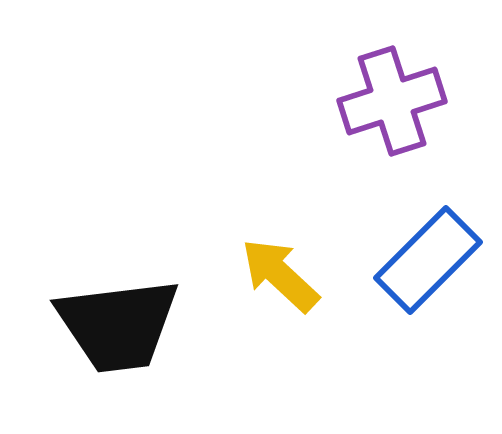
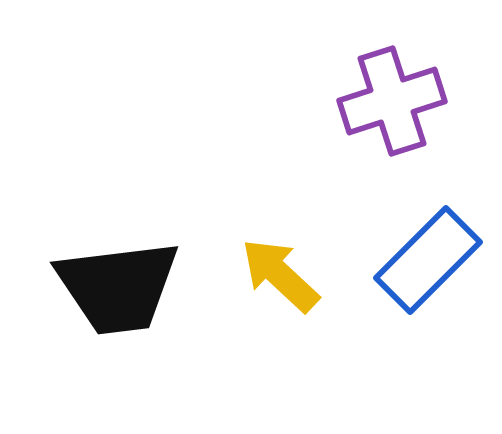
black trapezoid: moved 38 px up
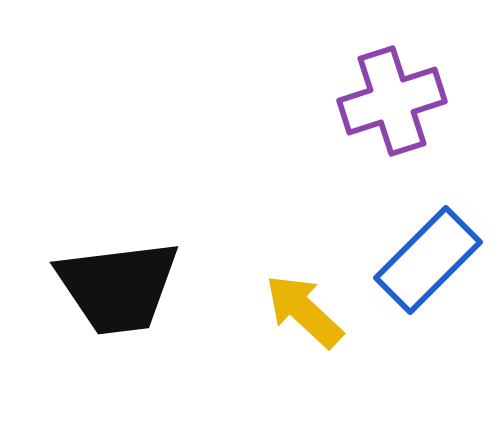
yellow arrow: moved 24 px right, 36 px down
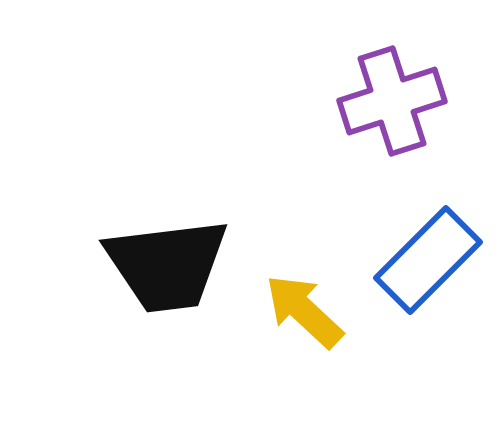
black trapezoid: moved 49 px right, 22 px up
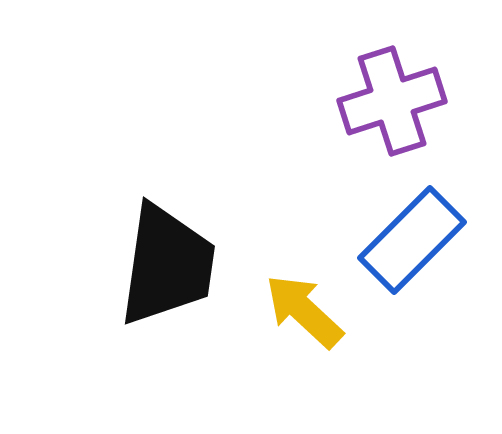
blue rectangle: moved 16 px left, 20 px up
black trapezoid: rotated 75 degrees counterclockwise
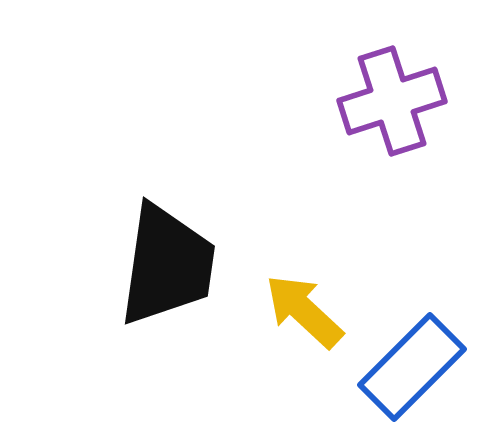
blue rectangle: moved 127 px down
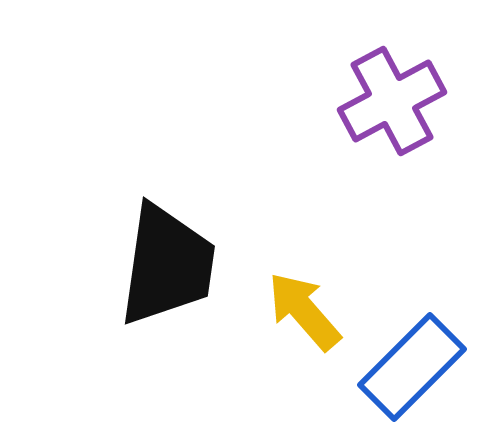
purple cross: rotated 10 degrees counterclockwise
yellow arrow: rotated 6 degrees clockwise
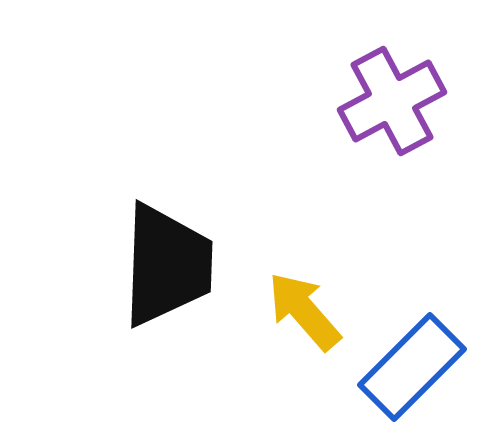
black trapezoid: rotated 6 degrees counterclockwise
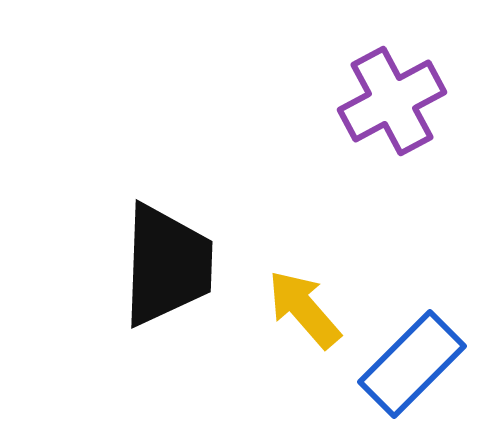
yellow arrow: moved 2 px up
blue rectangle: moved 3 px up
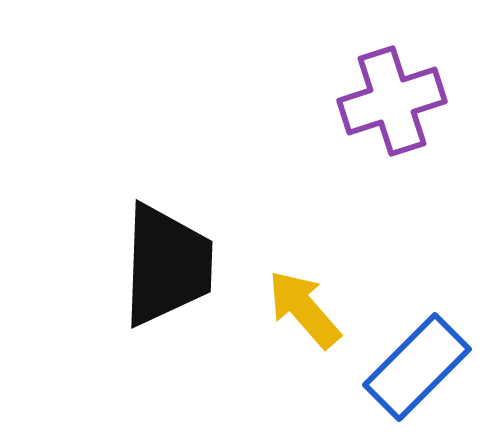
purple cross: rotated 10 degrees clockwise
blue rectangle: moved 5 px right, 3 px down
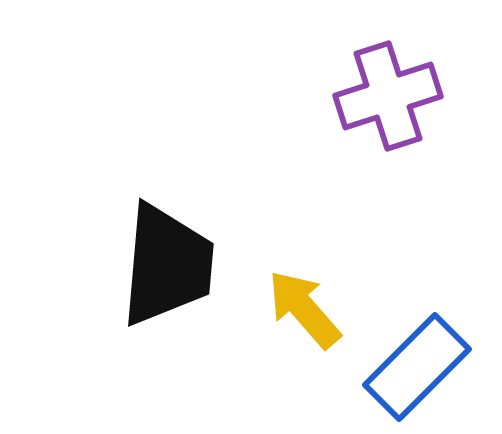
purple cross: moved 4 px left, 5 px up
black trapezoid: rotated 3 degrees clockwise
